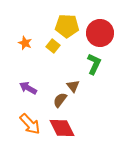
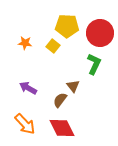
orange star: rotated 16 degrees counterclockwise
orange arrow: moved 5 px left
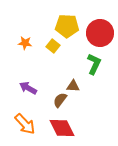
brown triangle: rotated 48 degrees counterclockwise
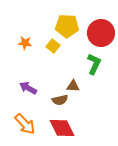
red circle: moved 1 px right
brown semicircle: rotated 140 degrees counterclockwise
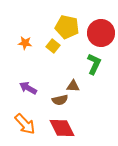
yellow pentagon: moved 1 px down; rotated 10 degrees clockwise
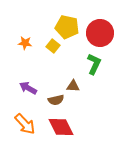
red circle: moved 1 px left
brown semicircle: moved 4 px left
red diamond: moved 1 px left, 1 px up
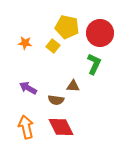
brown semicircle: rotated 21 degrees clockwise
orange arrow: moved 1 px right, 3 px down; rotated 150 degrees counterclockwise
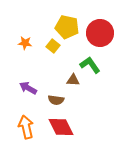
green L-shape: moved 4 px left, 1 px down; rotated 60 degrees counterclockwise
brown triangle: moved 6 px up
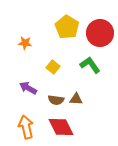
yellow pentagon: rotated 20 degrees clockwise
yellow square: moved 21 px down
brown triangle: moved 3 px right, 19 px down
